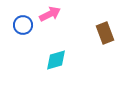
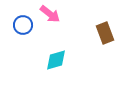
pink arrow: rotated 65 degrees clockwise
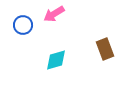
pink arrow: moved 4 px right; rotated 110 degrees clockwise
brown rectangle: moved 16 px down
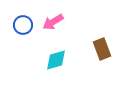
pink arrow: moved 1 px left, 8 px down
brown rectangle: moved 3 px left
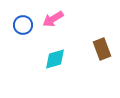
pink arrow: moved 3 px up
cyan diamond: moved 1 px left, 1 px up
